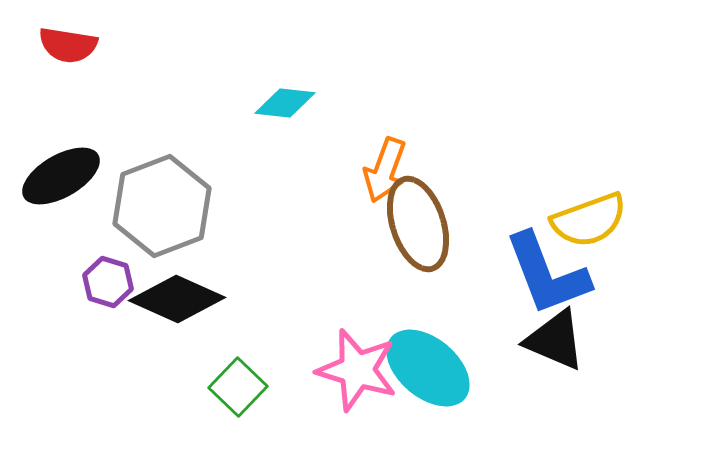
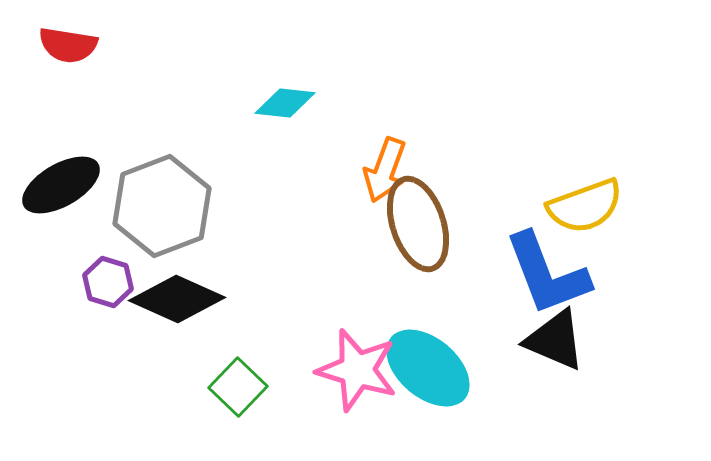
black ellipse: moved 9 px down
yellow semicircle: moved 4 px left, 14 px up
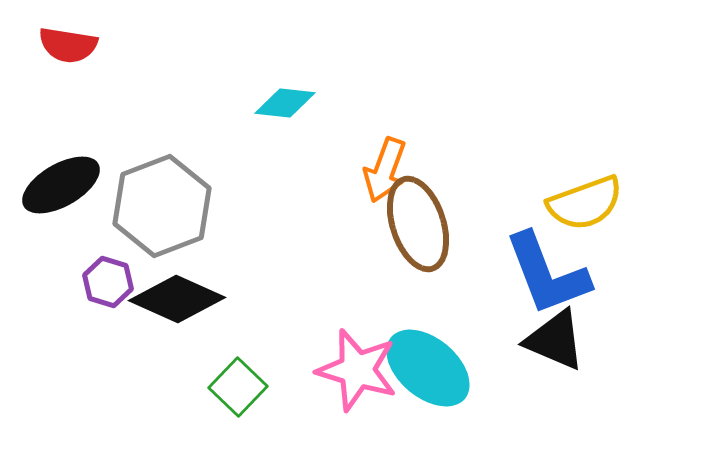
yellow semicircle: moved 3 px up
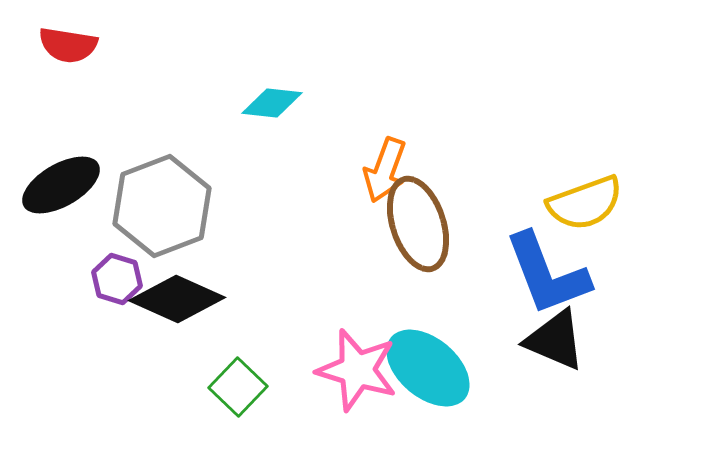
cyan diamond: moved 13 px left
purple hexagon: moved 9 px right, 3 px up
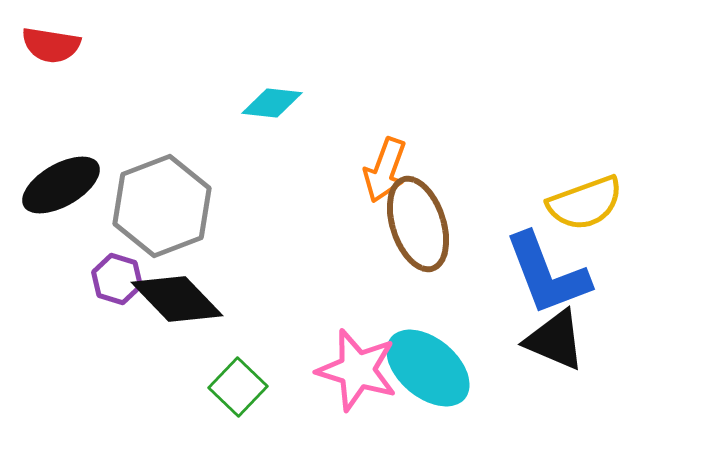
red semicircle: moved 17 px left
black diamond: rotated 22 degrees clockwise
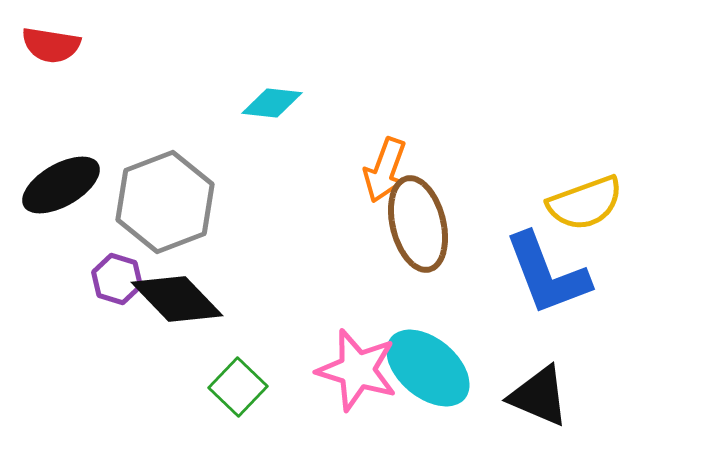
gray hexagon: moved 3 px right, 4 px up
brown ellipse: rotated 4 degrees clockwise
black triangle: moved 16 px left, 56 px down
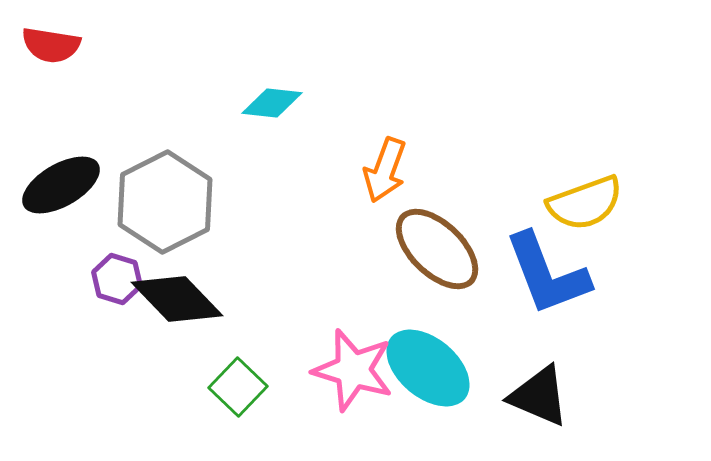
gray hexagon: rotated 6 degrees counterclockwise
brown ellipse: moved 19 px right, 25 px down; rotated 32 degrees counterclockwise
pink star: moved 4 px left
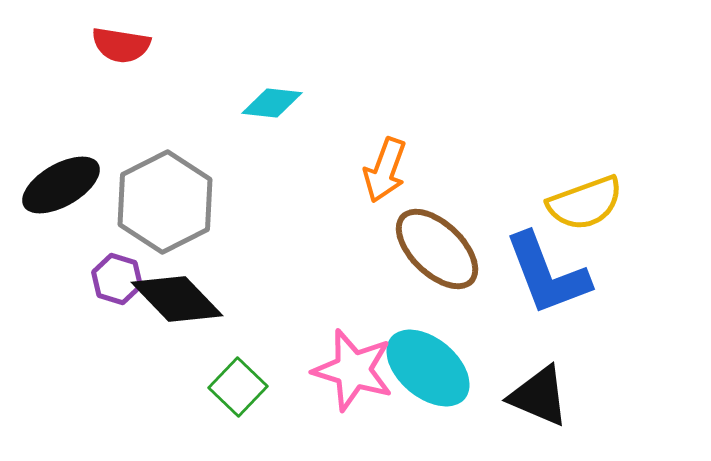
red semicircle: moved 70 px right
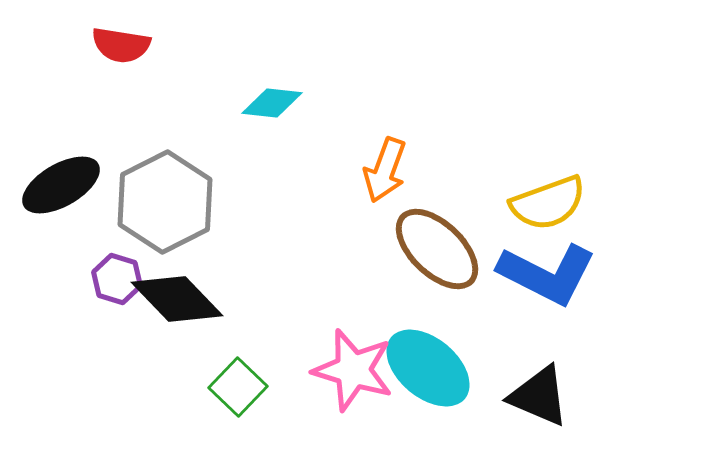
yellow semicircle: moved 37 px left
blue L-shape: rotated 42 degrees counterclockwise
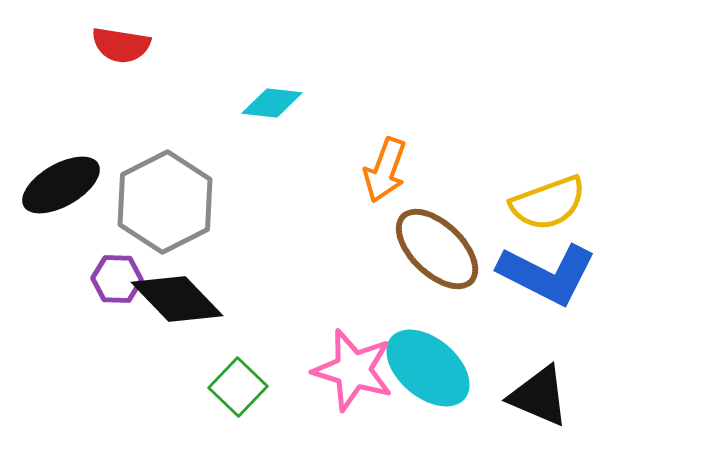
purple hexagon: rotated 15 degrees counterclockwise
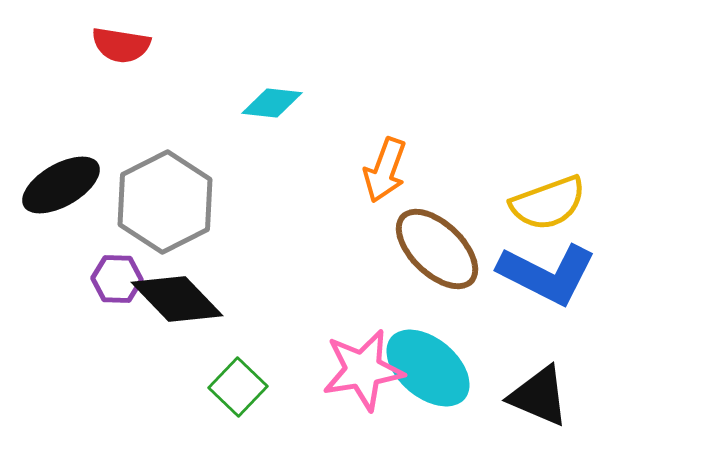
pink star: moved 10 px right; rotated 26 degrees counterclockwise
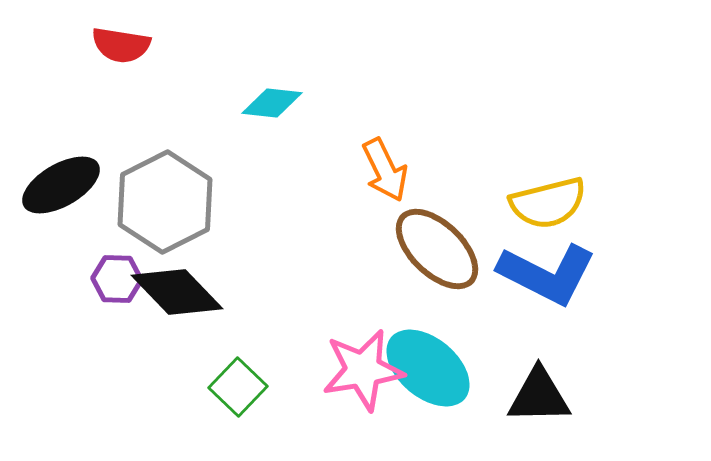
orange arrow: rotated 46 degrees counterclockwise
yellow semicircle: rotated 6 degrees clockwise
black diamond: moved 7 px up
black triangle: rotated 24 degrees counterclockwise
